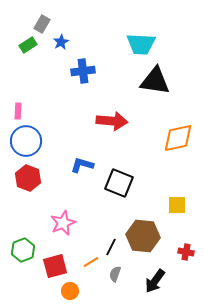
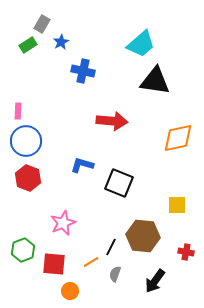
cyan trapezoid: rotated 44 degrees counterclockwise
blue cross: rotated 20 degrees clockwise
red square: moved 1 px left, 2 px up; rotated 20 degrees clockwise
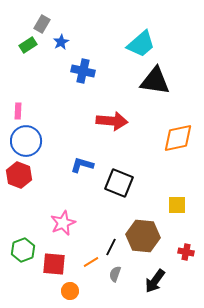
red hexagon: moved 9 px left, 3 px up
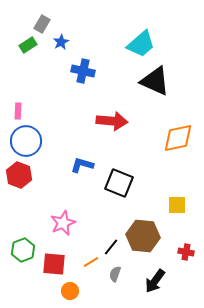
black triangle: rotated 16 degrees clockwise
black line: rotated 12 degrees clockwise
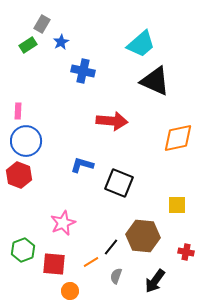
gray semicircle: moved 1 px right, 2 px down
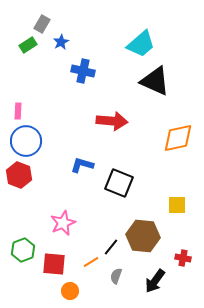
red cross: moved 3 px left, 6 px down
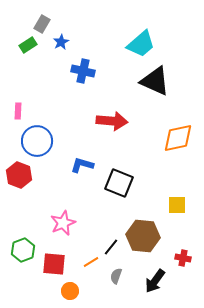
blue circle: moved 11 px right
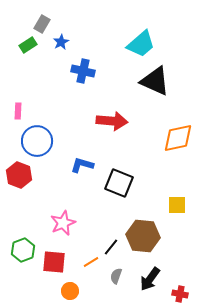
red cross: moved 3 px left, 36 px down
red square: moved 2 px up
black arrow: moved 5 px left, 2 px up
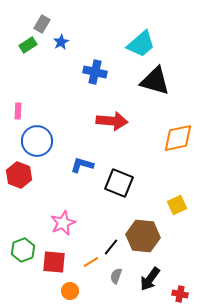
blue cross: moved 12 px right, 1 px down
black triangle: rotated 8 degrees counterclockwise
yellow square: rotated 24 degrees counterclockwise
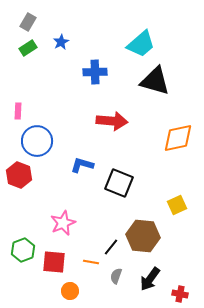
gray rectangle: moved 14 px left, 2 px up
green rectangle: moved 3 px down
blue cross: rotated 15 degrees counterclockwise
orange line: rotated 42 degrees clockwise
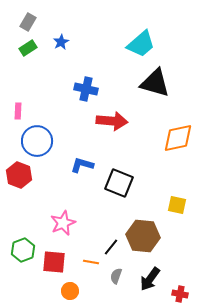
blue cross: moved 9 px left, 17 px down; rotated 15 degrees clockwise
black triangle: moved 2 px down
yellow square: rotated 36 degrees clockwise
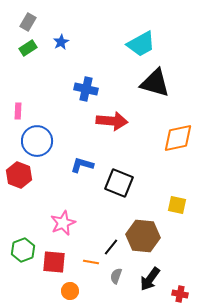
cyan trapezoid: rotated 12 degrees clockwise
